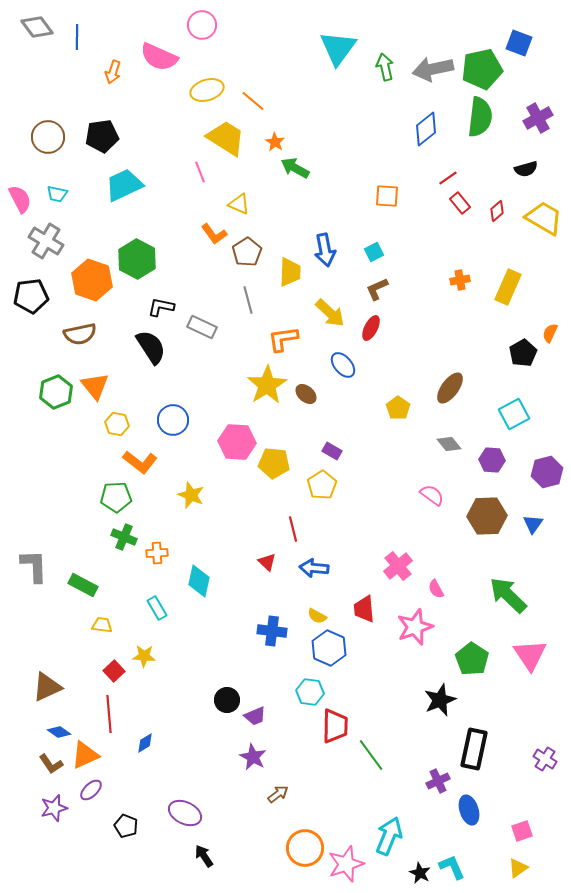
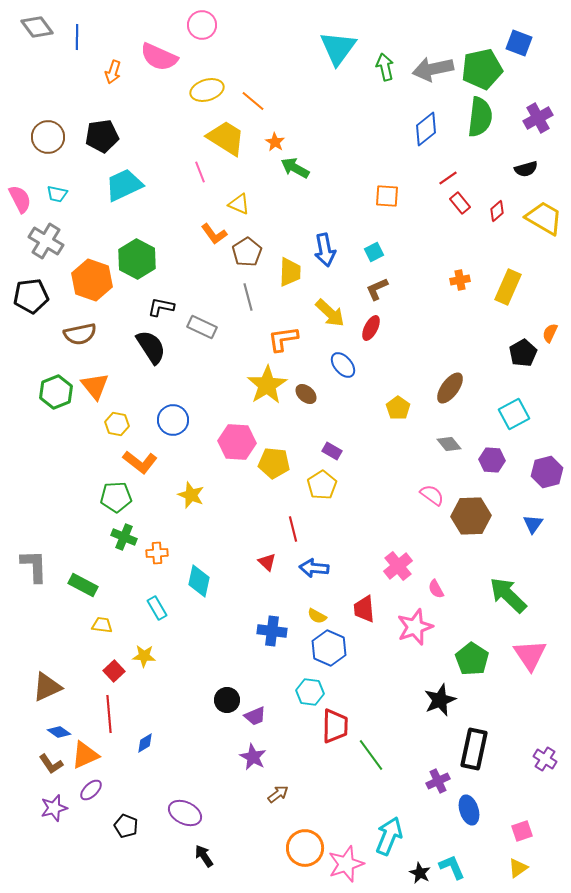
gray line at (248, 300): moved 3 px up
brown hexagon at (487, 516): moved 16 px left
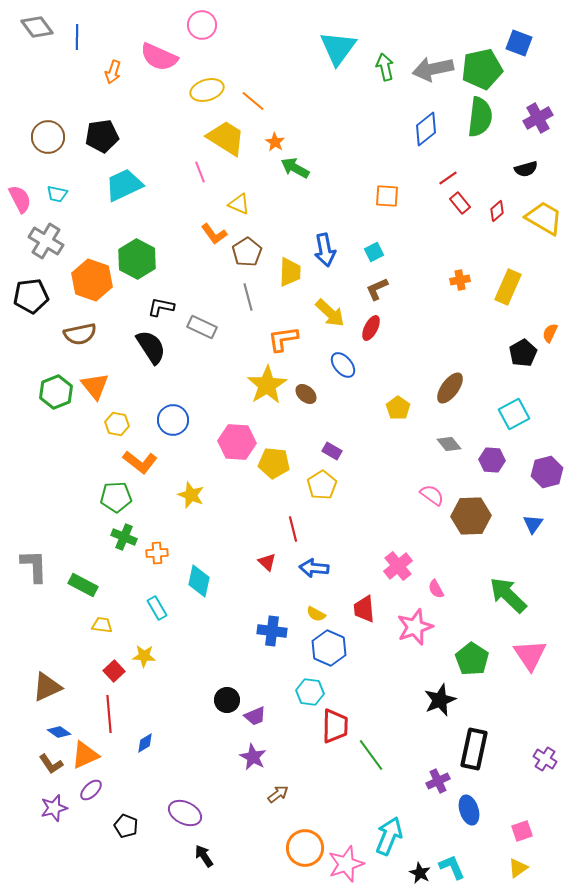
yellow semicircle at (317, 616): moved 1 px left, 2 px up
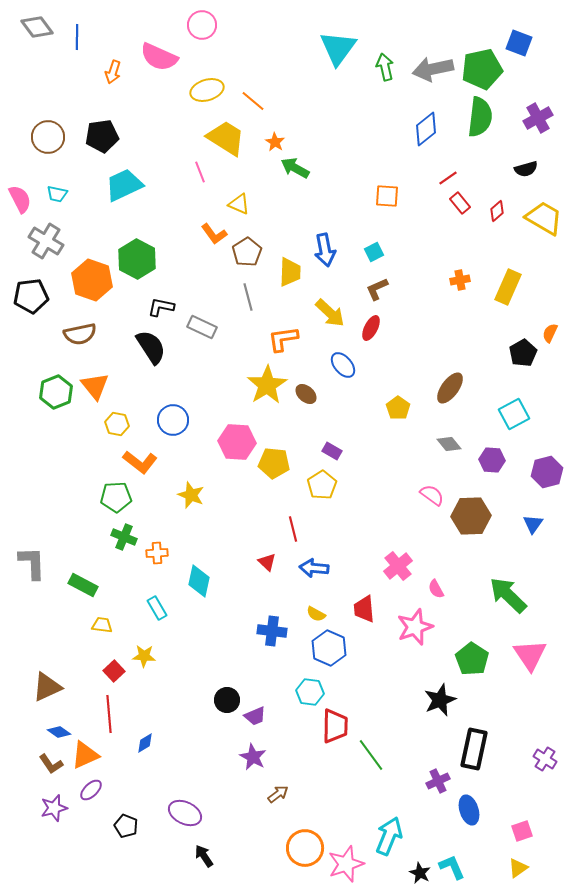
gray L-shape at (34, 566): moved 2 px left, 3 px up
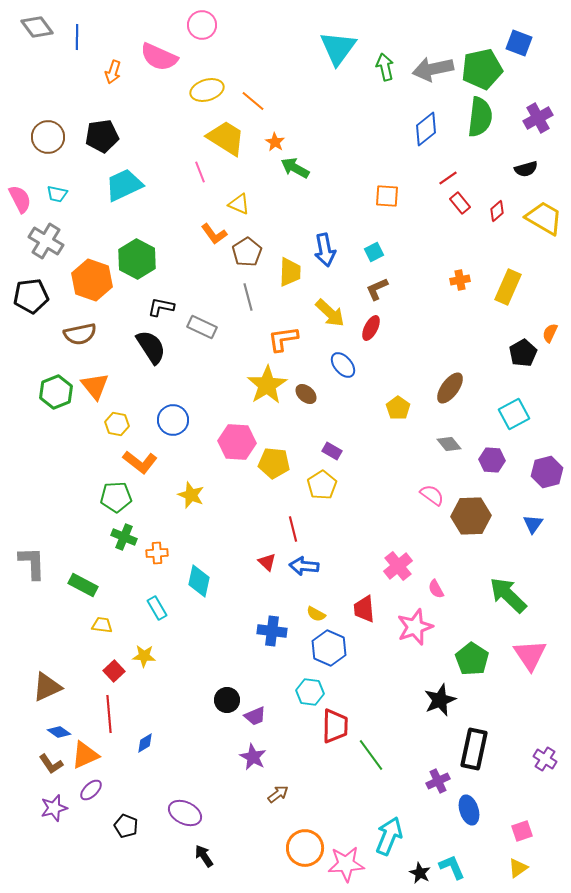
blue arrow at (314, 568): moved 10 px left, 2 px up
pink star at (346, 864): rotated 15 degrees clockwise
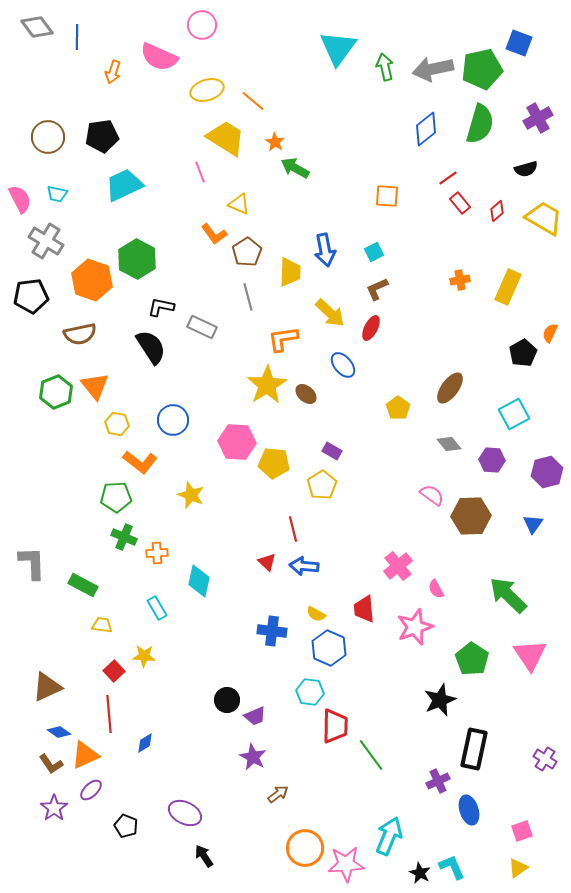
green semicircle at (480, 117): moved 7 px down; rotated 9 degrees clockwise
purple star at (54, 808): rotated 20 degrees counterclockwise
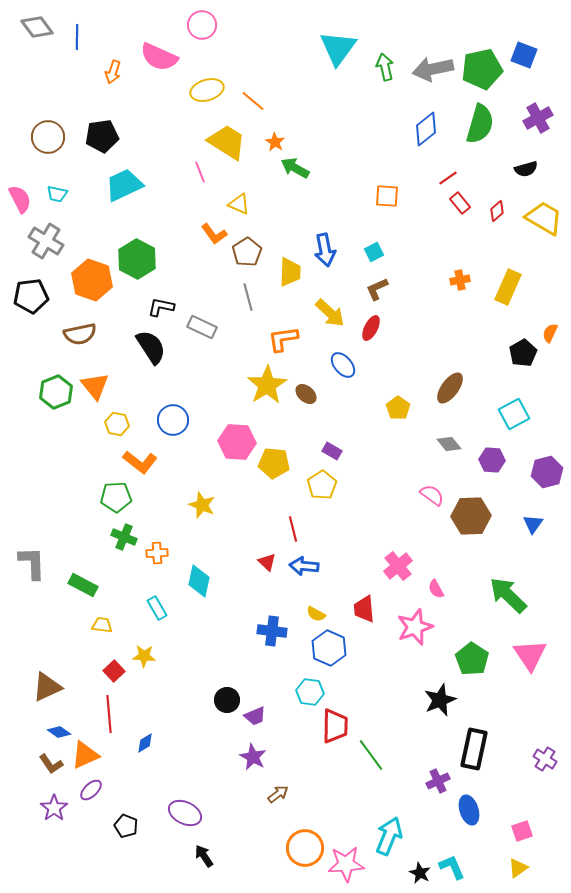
blue square at (519, 43): moved 5 px right, 12 px down
yellow trapezoid at (226, 138): moved 1 px right, 4 px down
yellow star at (191, 495): moved 11 px right, 10 px down
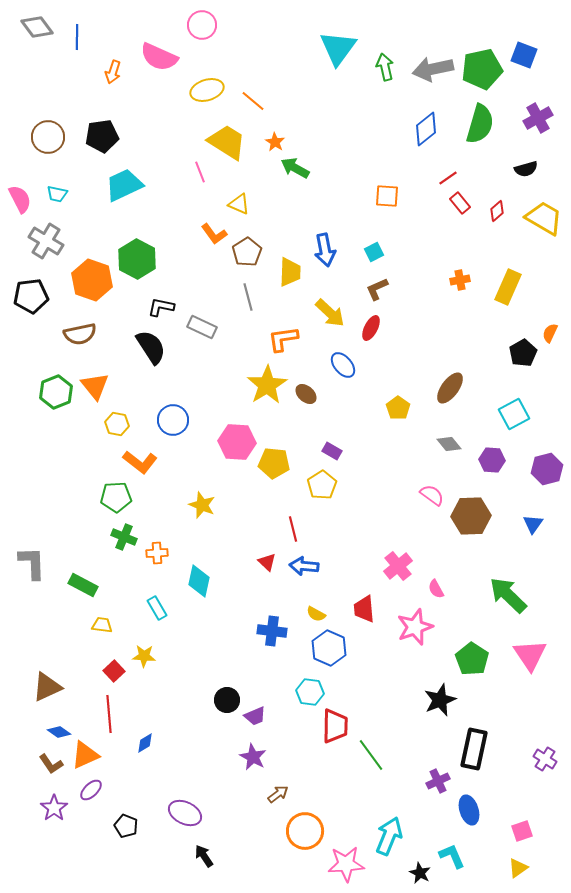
purple hexagon at (547, 472): moved 3 px up
orange circle at (305, 848): moved 17 px up
cyan L-shape at (452, 867): moved 11 px up
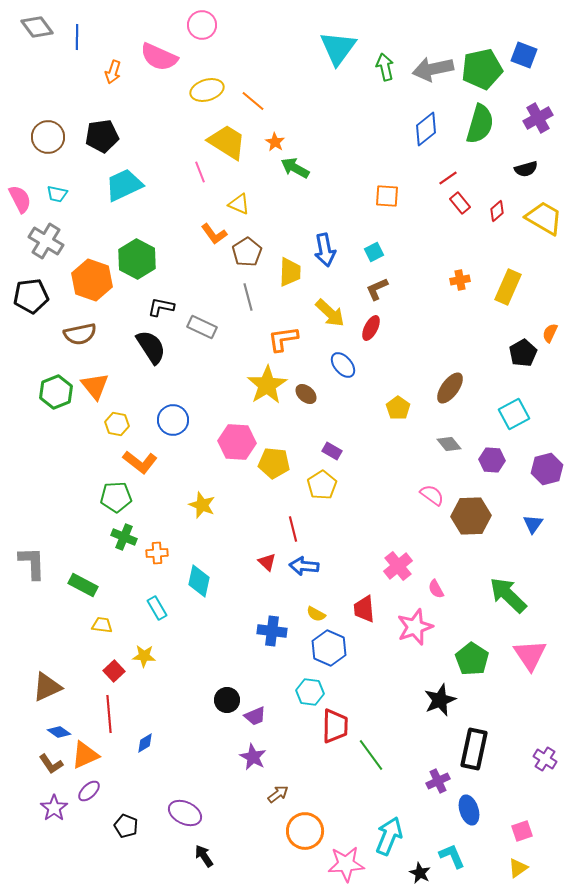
purple ellipse at (91, 790): moved 2 px left, 1 px down
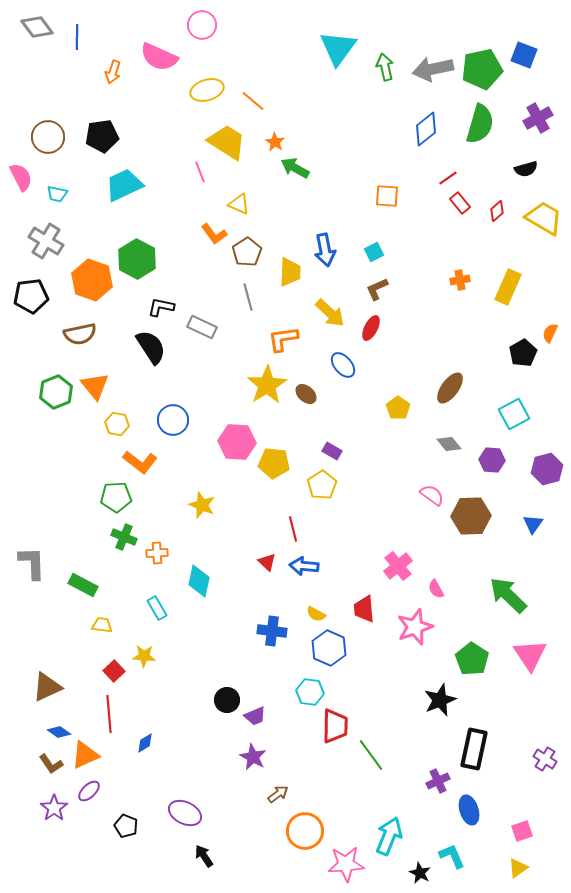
pink semicircle at (20, 199): moved 1 px right, 22 px up
